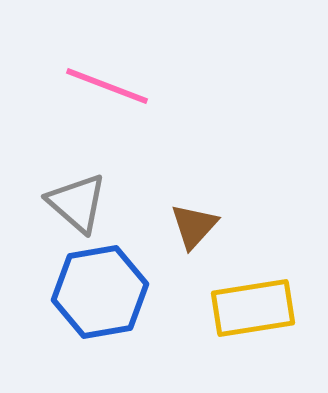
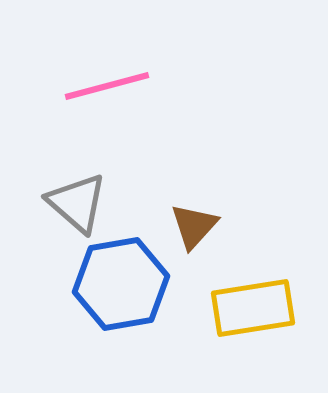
pink line: rotated 36 degrees counterclockwise
blue hexagon: moved 21 px right, 8 px up
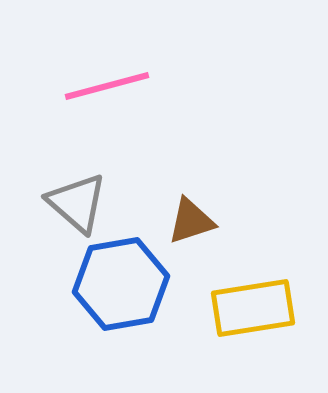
brown triangle: moved 3 px left, 5 px up; rotated 30 degrees clockwise
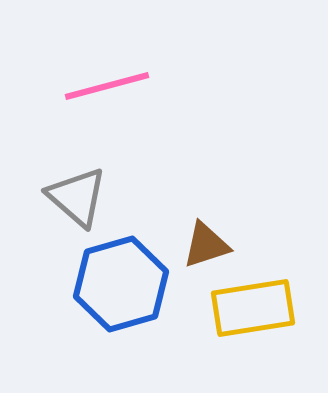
gray triangle: moved 6 px up
brown triangle: moved 15 px right, 24 px down
blue hexagon: rotated 6 degrees counterclockwise
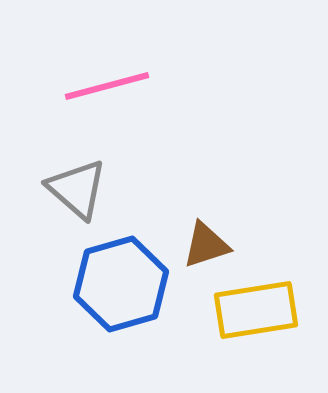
gray triangle: moved 8 px up
yellow rectangle: moved 3 px right, 2 px down
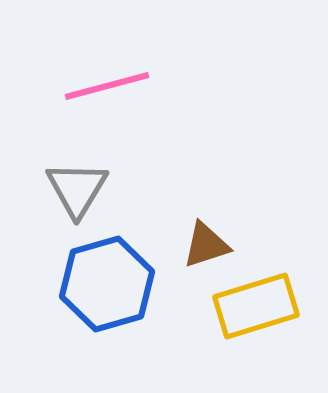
gray triangle: rotated 20 degrees clockwise
blue hexagon: moved 14 px left
yellow rectangle: moved 4 px up; rotated 8 degrees counterclockwise
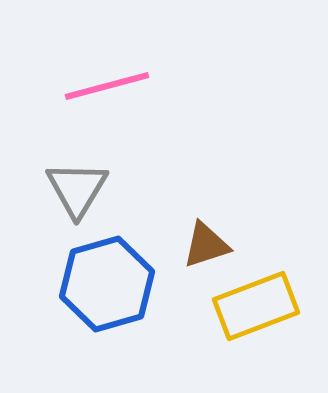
yellow rectangle: rotated 4 degrees counterclockwise
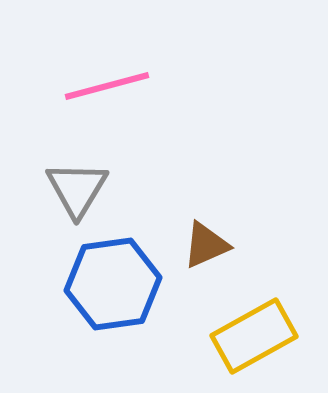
brown triangle: rotated 6 degrees counterclockwise
blue hexagon: moved 6 px right; rotated 8 degrees clockwise
yellow rectangle: moved 2 px left, 30 px down; rotated 8 degrees counterclockwise
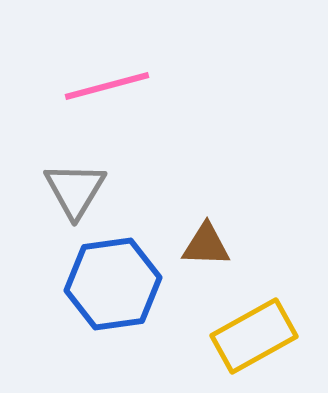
gray triangle: moved 2 px left, 1 px down
brown triangle: rotated 26 degrees clockwise
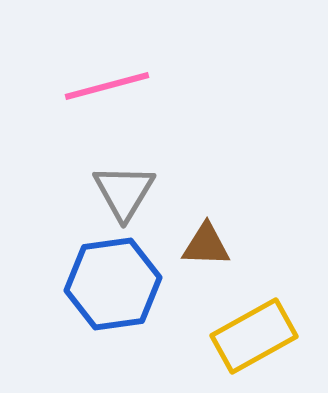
gray triangle: moved 49 px right, 2 px down
